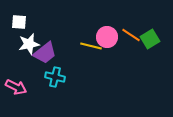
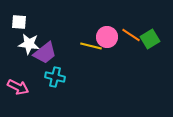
white star: rotated 20 degrees clockwise
pink arrow: moved 2 px right
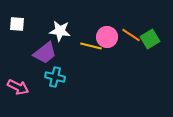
white square: moved 2 px left, 2 px down
white star: moved 31 px right, 13 px up
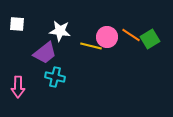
pink arrow: rotated 65 degrees clockwise
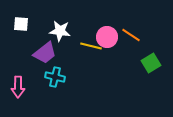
white square: moved 4 px right
green square: moved 1 px right, 24 px down
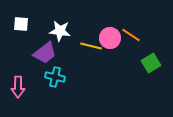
pink circle: moved 3 px right, 1 px down
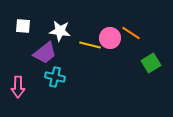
white square: moved 2 px right, 2 px down
orange line: moved 2 px up
yellow line: moved 1 px left, 1 px up
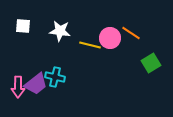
purple trapezoid: moved 9 px left, 31 px down
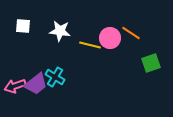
green square: rotated 12 degrees clockwise
cyan cross: rotated 18 degrees clockwise
pink arrow: moved 3 px left, 1 px up; rotated 70 degrees clockwise
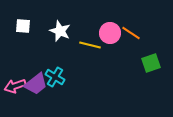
white star: rotated 15 degrees clockwise
pink circle: moved 5 px up
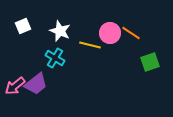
white square: rotated 28 degrees counterclockwise
green square: moved 1 px left, 1 px up
cyan cross: moved 19 px up
pink arrow: rotated 20 degrees counterclockwise
